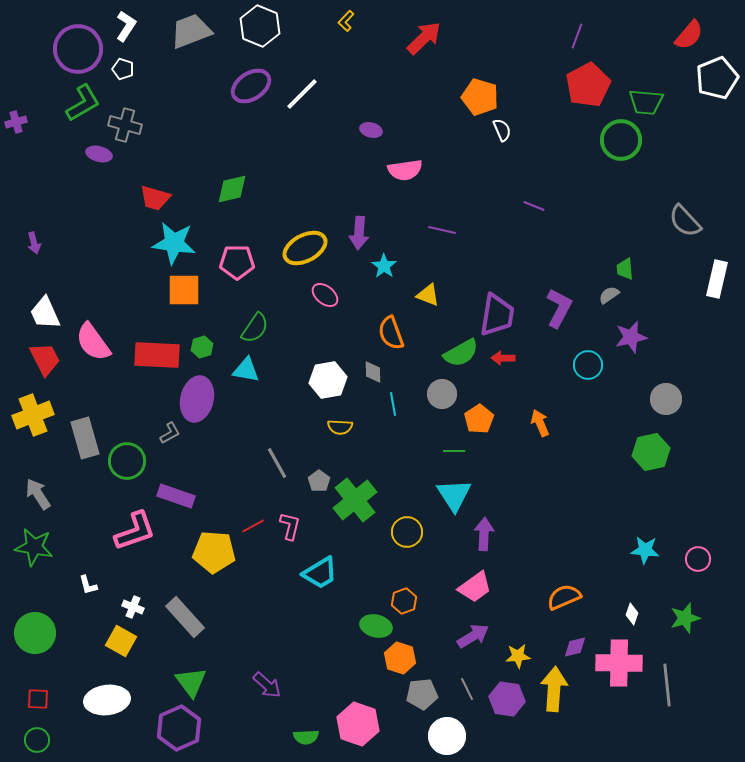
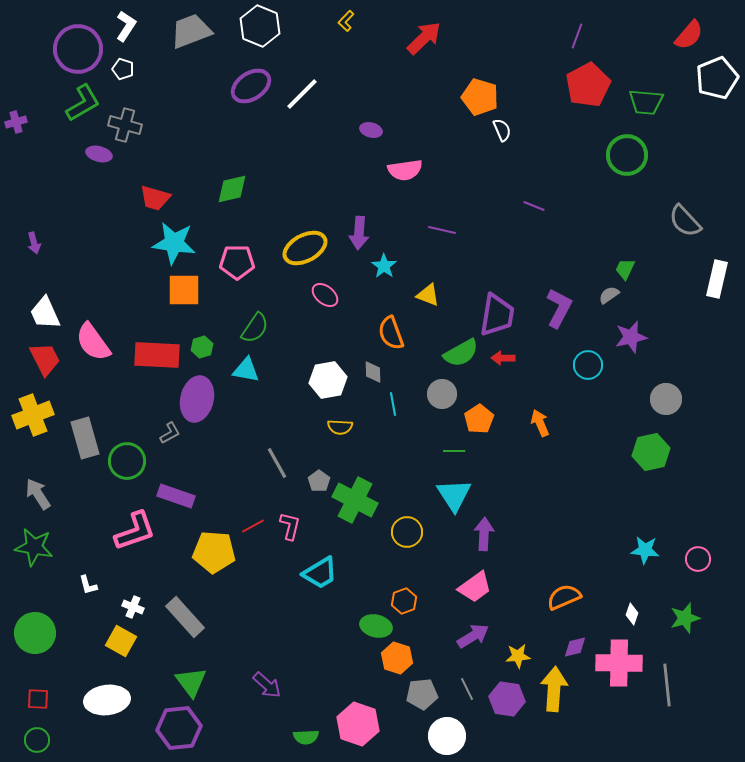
green circle at (621, 140): moved 6 px right, 15 px down
green trapezoid at (625, 269): rotated 30 degrees clockwise
green cross at (355, 500): rotated 24 degrees counterclockwise
orange hexagon at (400, 658): moved 3 px left
purple hexagon at (179, 728): rotated 18 degrees clockwise
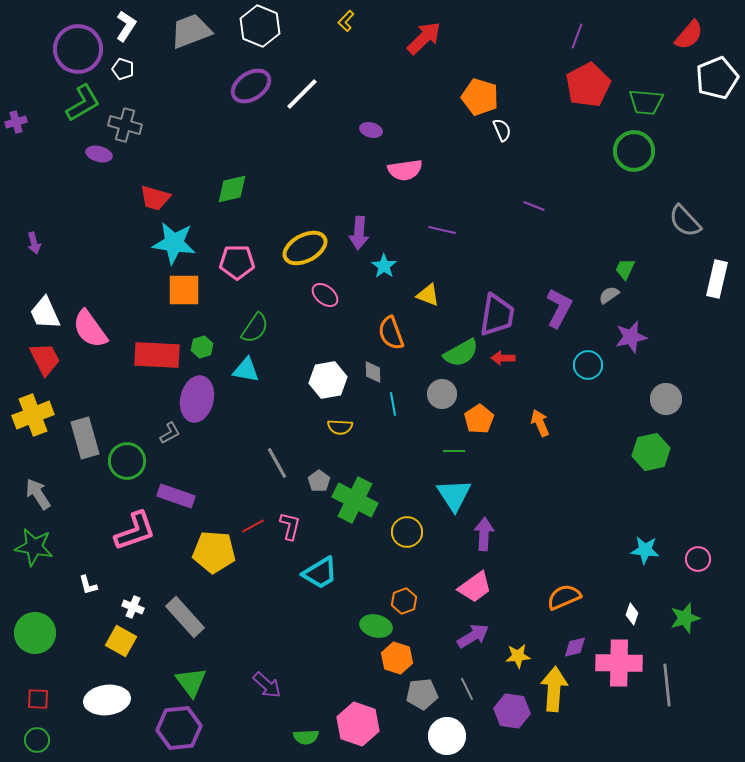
green circle at (627, 155): moved 7 px right, 4 px up
pink semicircle at (93, 342): moved 3 px left, 13 px up
purple hexagon at (507, 699): moved 5 px right, 12 px down
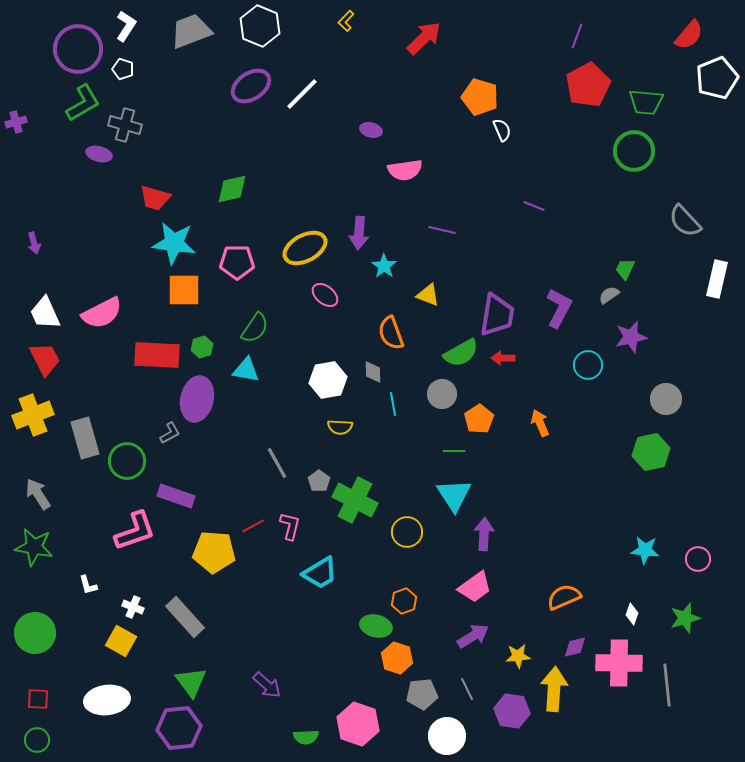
pink semicircle at (90, 329): moved 12 px right, 16 px up; rotated 81 degrees counterclockwise
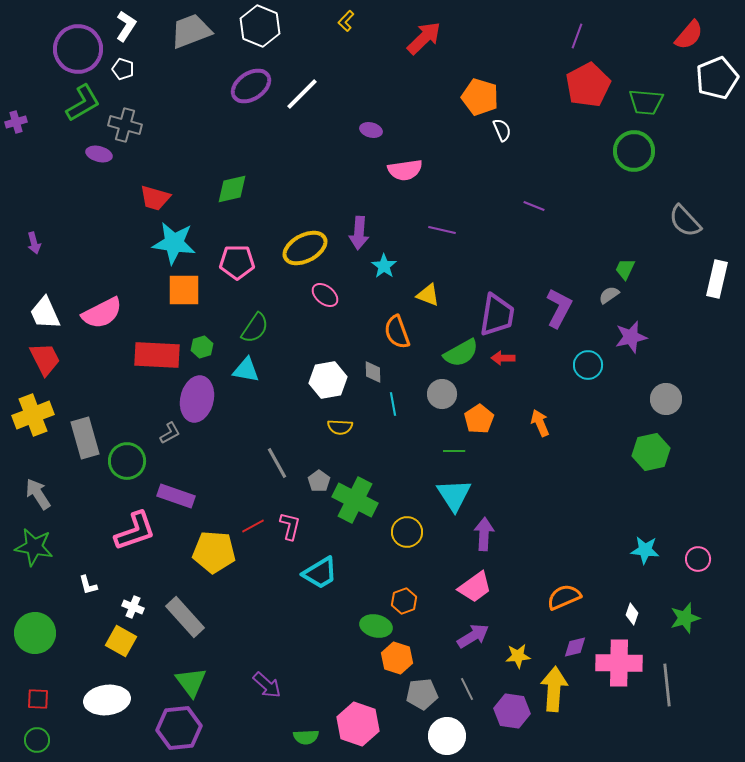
orange semicircle at (391, 333): moved 6 px right, 1 px up
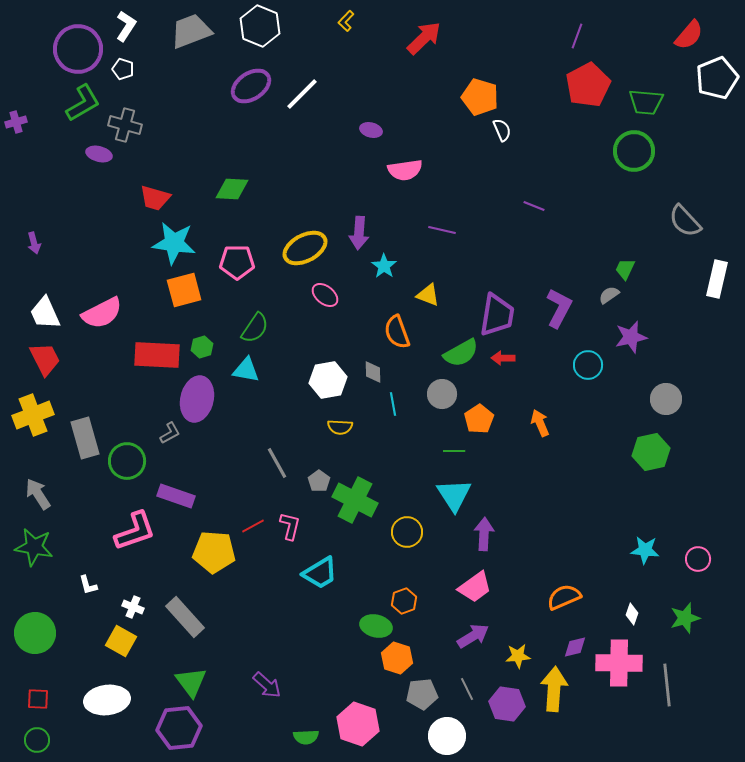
green diamond at (232, 189): rotated 16 degrees clockwise
orange square at (184, 290): rotated 15 degrees counterclockwise
purple hexagon at (512, 711): moved 5 px left, 7 px up
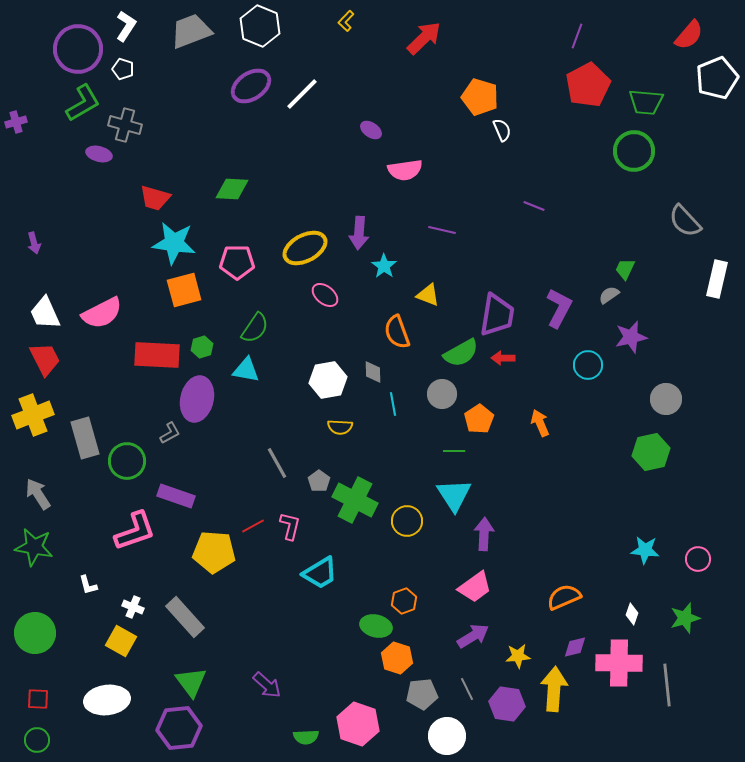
purple ellipse at (371, 130): rotated 20 degrees clockwise
yellow circle at (407, 532): moved 11 px up
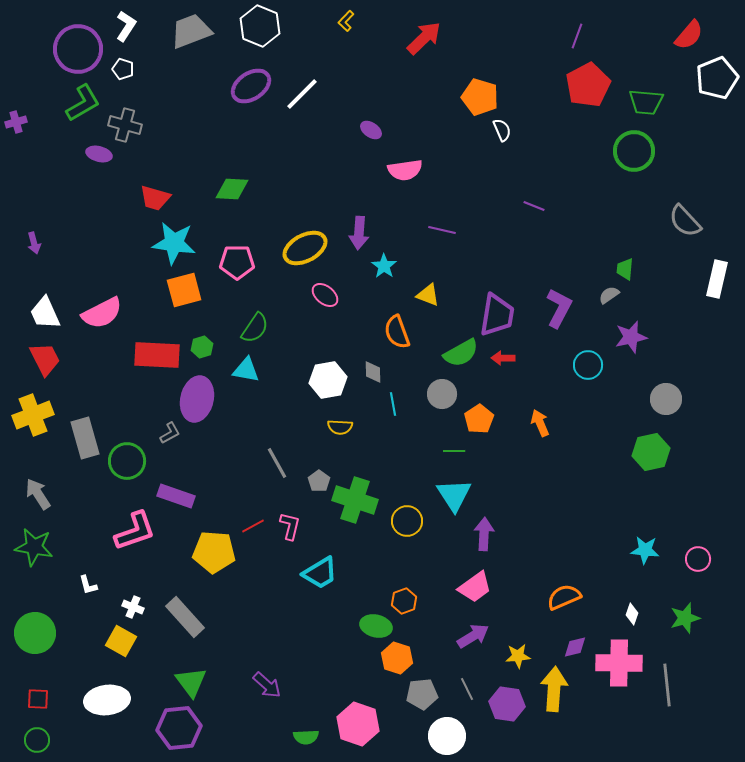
green trapezoid at (625, 269): rotated 20 degrees counterclockwise
green cross at (355, 500): rotated 9 degrees counterclockwise
